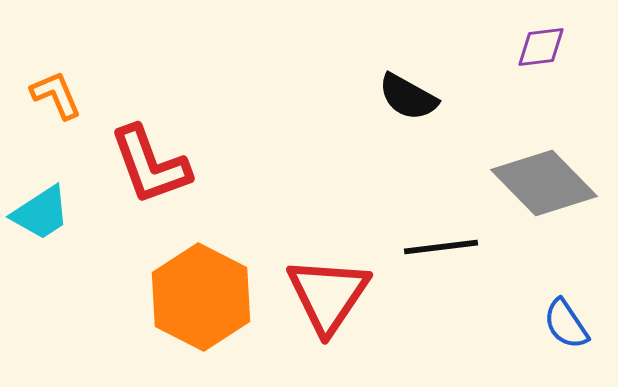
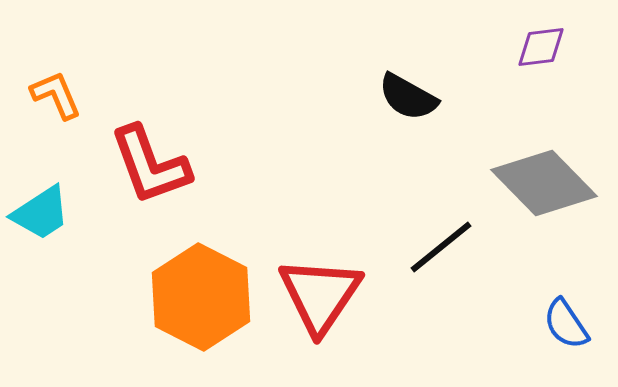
black line: rotated 32 degrees counterclockwise
red triangle: moved 8 px left
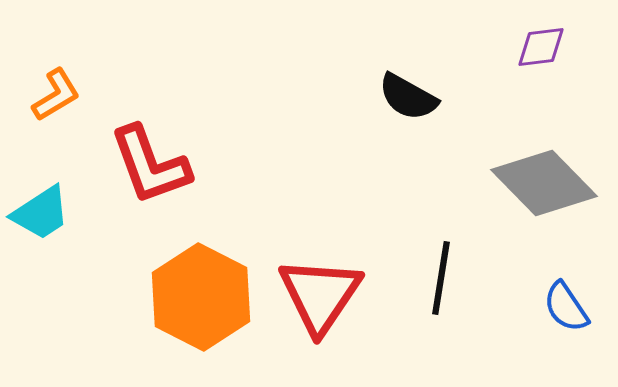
orange L-shape: rotated 82 degrees clockwise
black line: moved 31 px down; rotated 42 degrees counterclockwise
blue semicircle: moved 17 px up
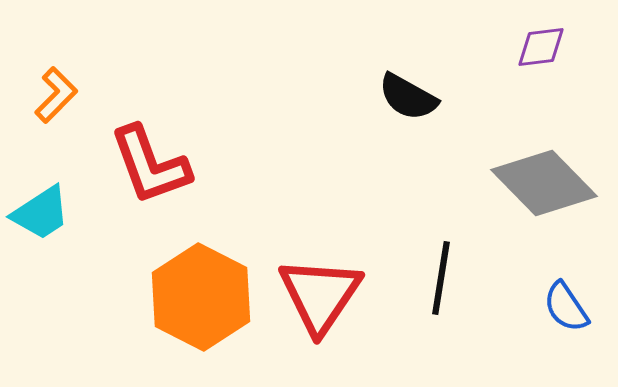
orange L-shape: rotated 14 degrees counterclockwise
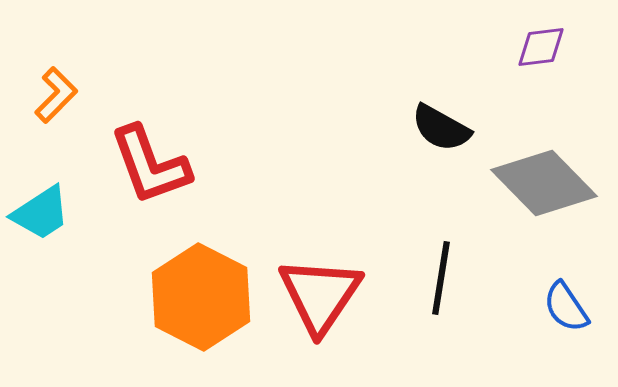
black semicircle: moved 33 px right, 31 px down
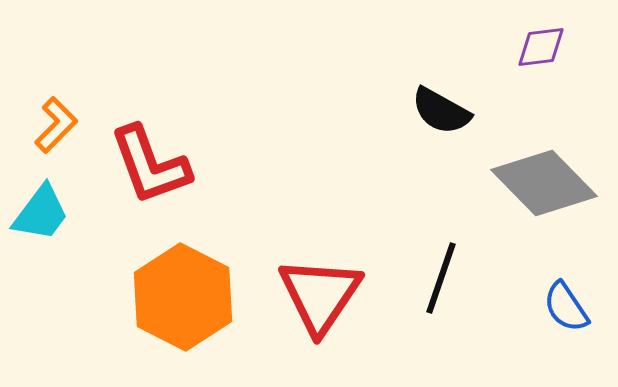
orange L-shape: moved 30 px down
black semicircle: moved 17 px up
cyan trapezoid: rotated 20 degrees counterclockwise
black line: rotated 10 degrees clockwise
orange hexagon: moved 18 px left
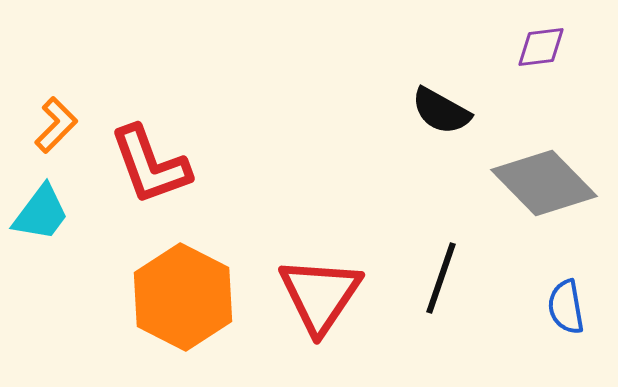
blue semicircle: rotated 24 degrees clockwise
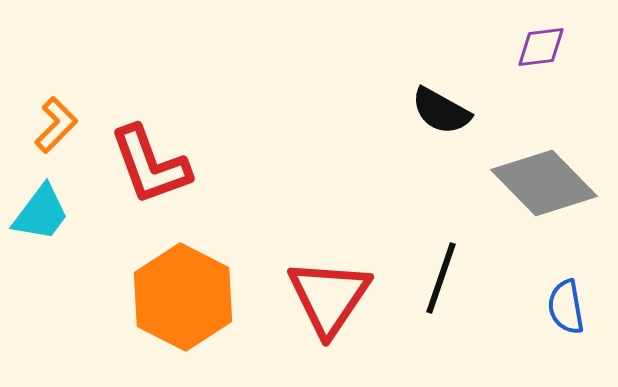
red triangle: moved 9 px right, 2 px down
